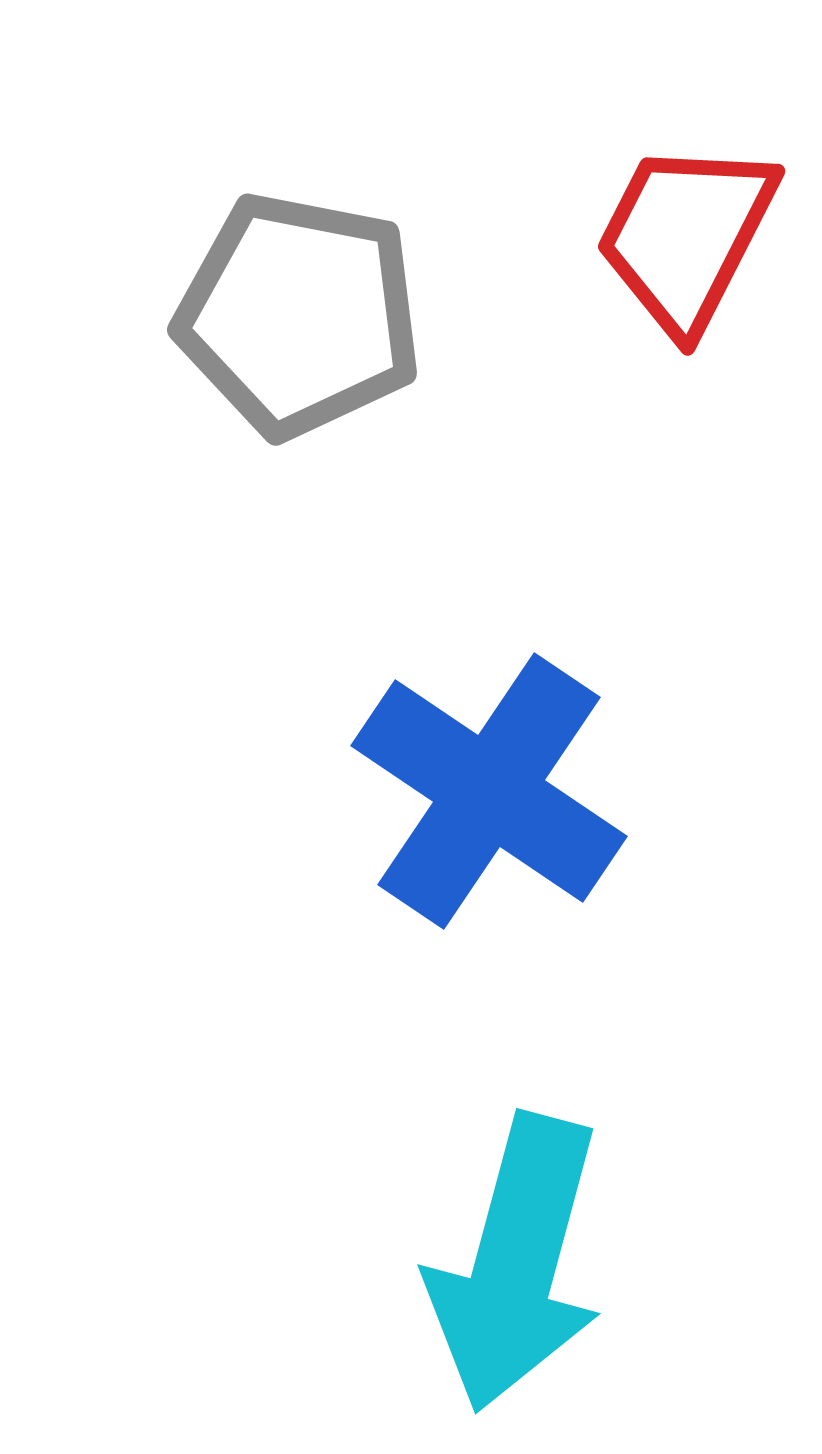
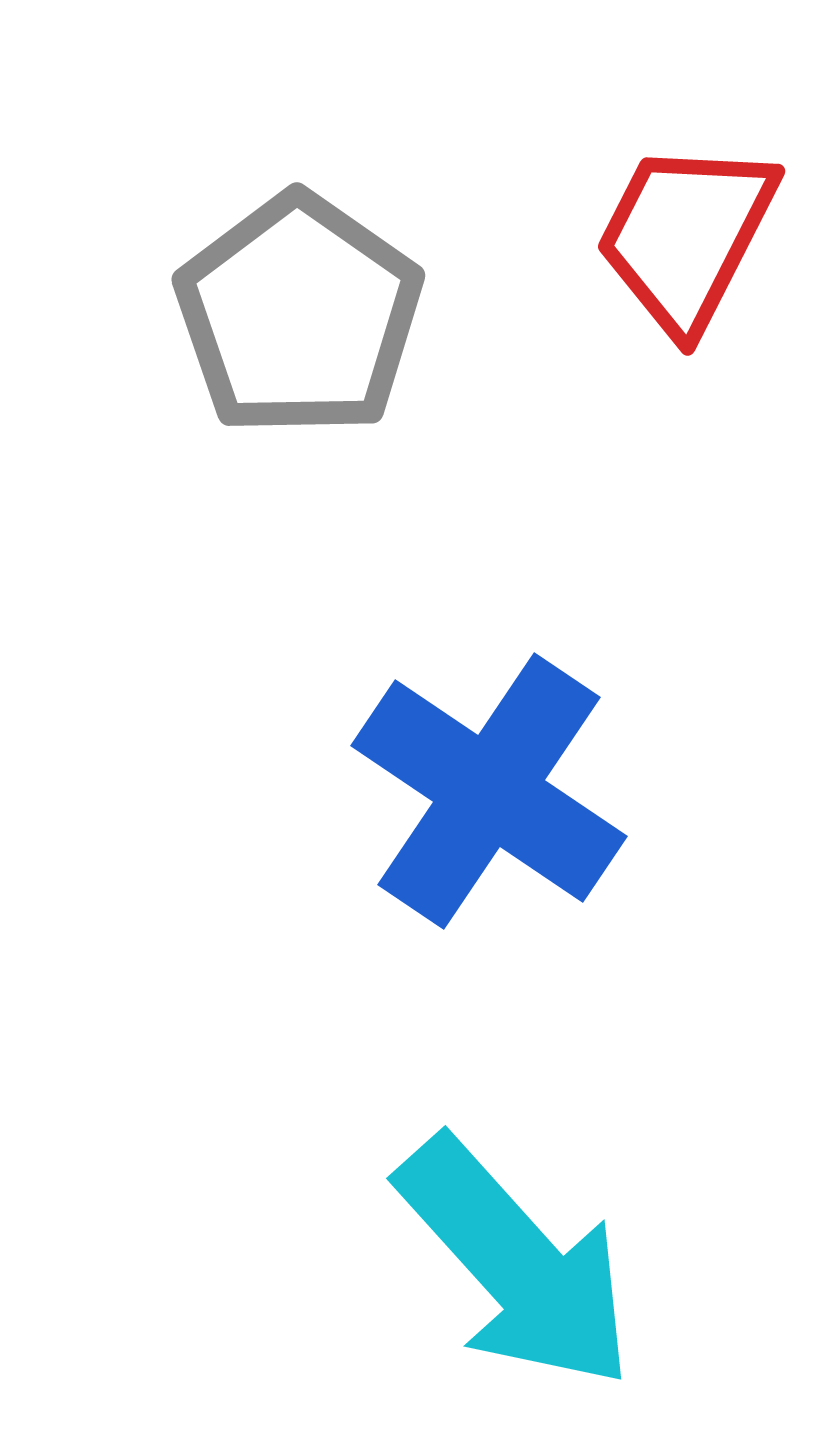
gray pentagon: rotated 24 degrees clockwise
cyan arrow: rotated 57 degrees counterclockwise
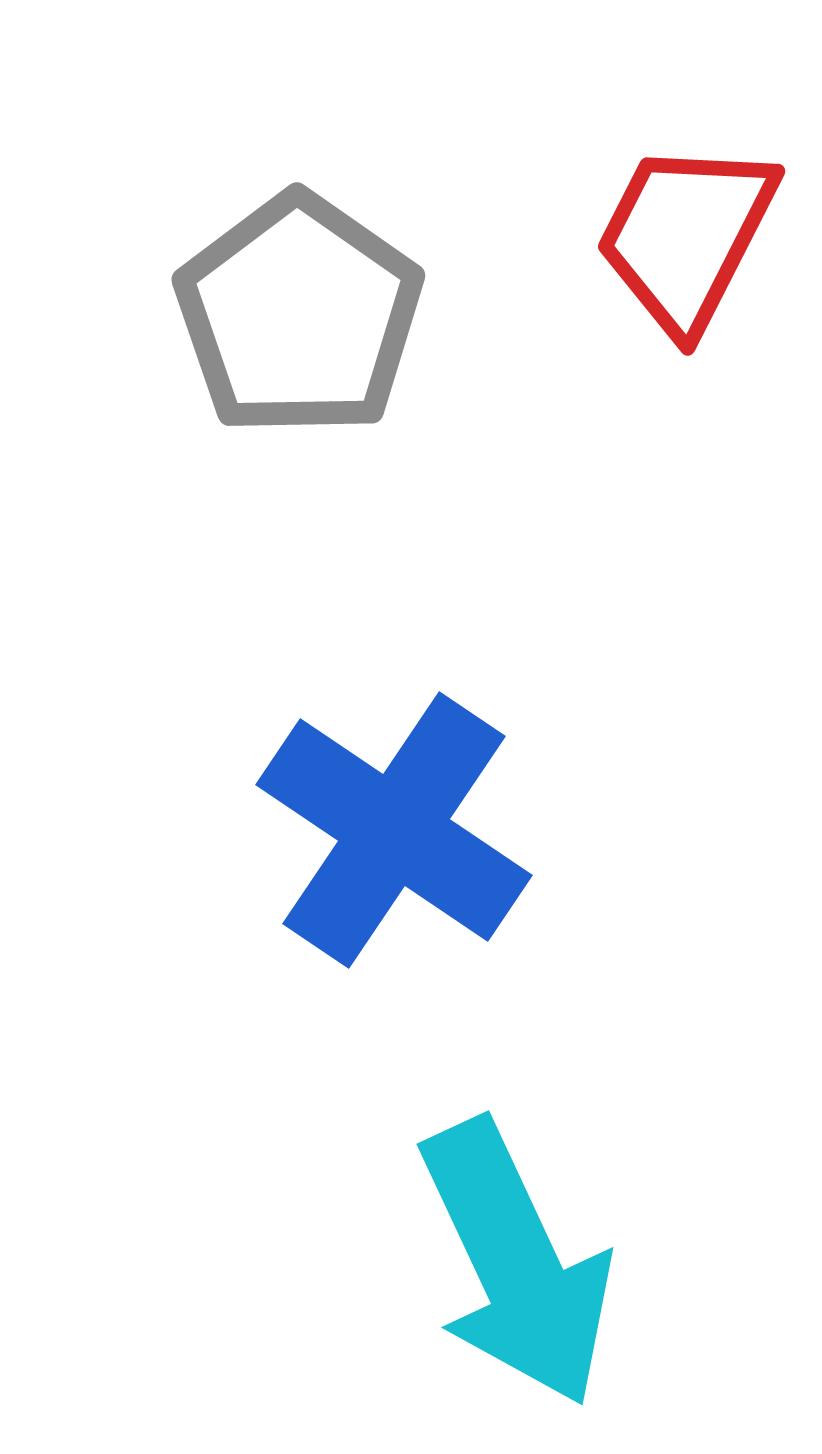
blue cross: moved 95 px left, 39 px down
cyan arrow: rotated 17 degrees clockwise
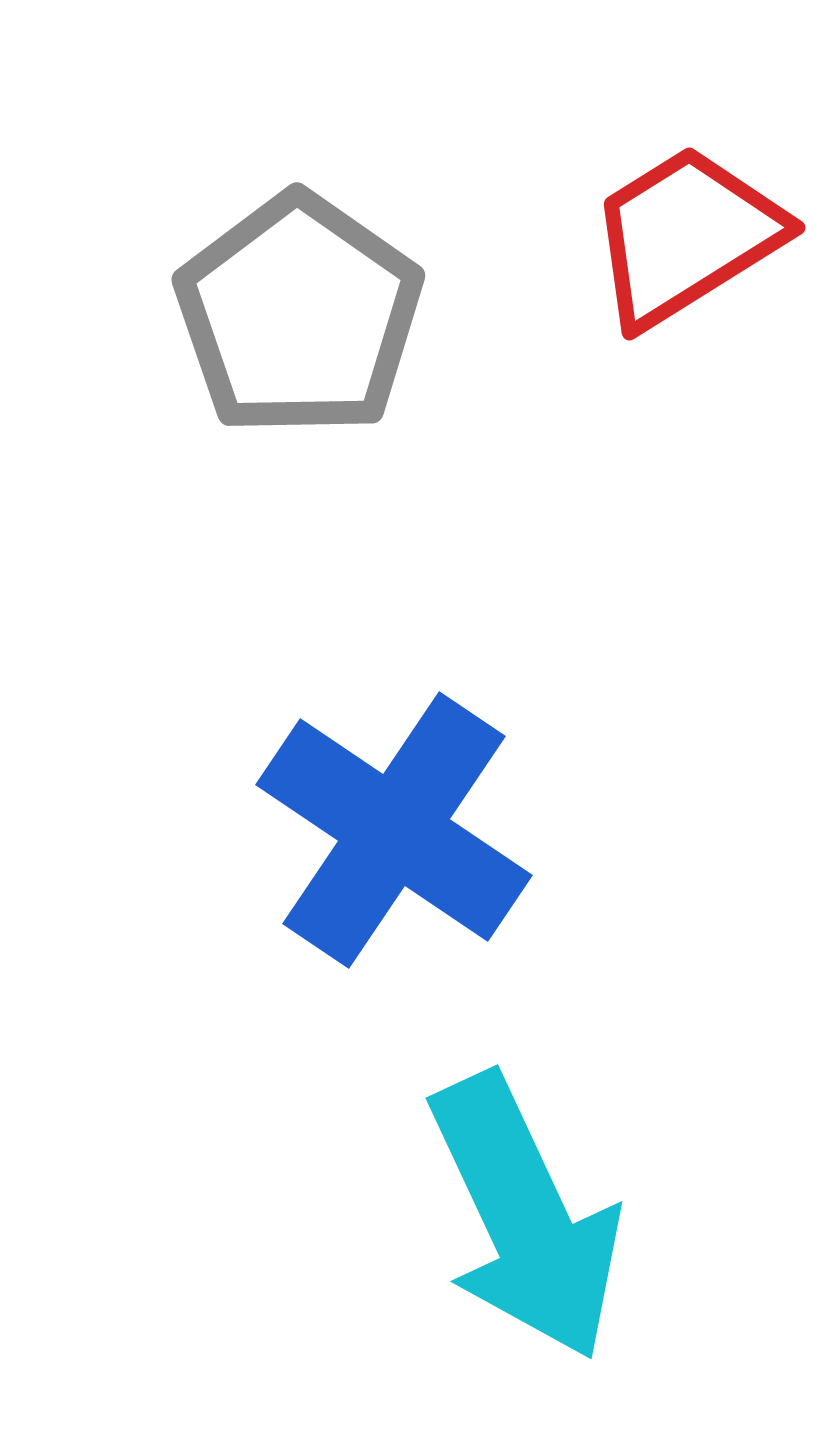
red trapezoid: rotated 31 degrees clockwise
cyan arrow: moved 9 px right, 46 px up
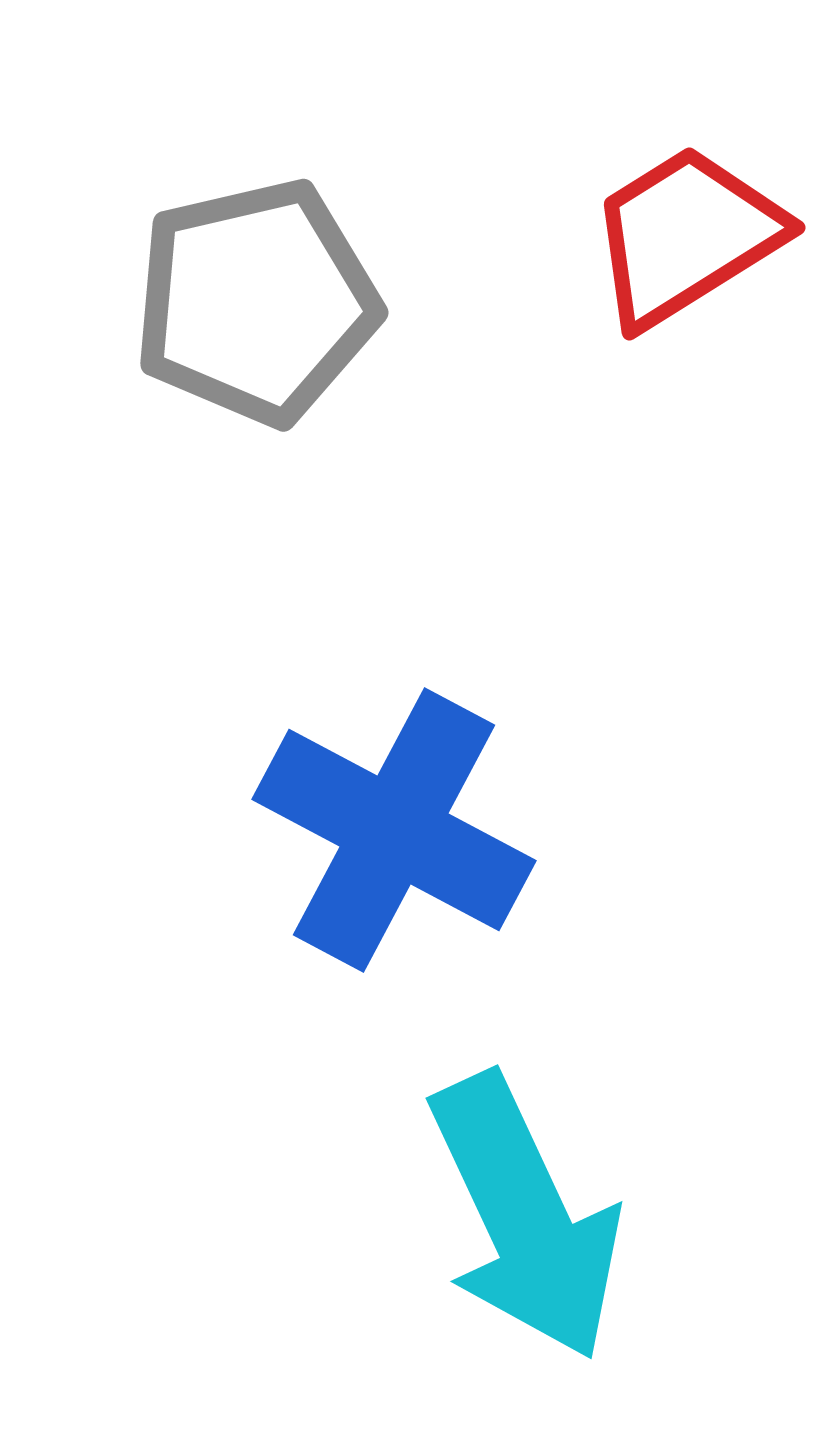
gray pentagon: moved 43 px left, 13 px up; rotated 24 degrees clockwise
blue cross: rotated 6 degrees counterclockwise
